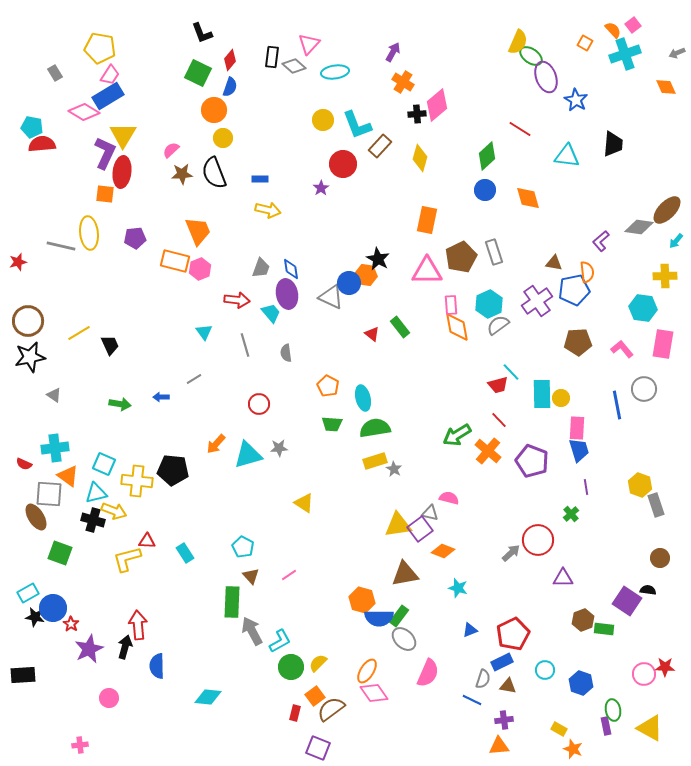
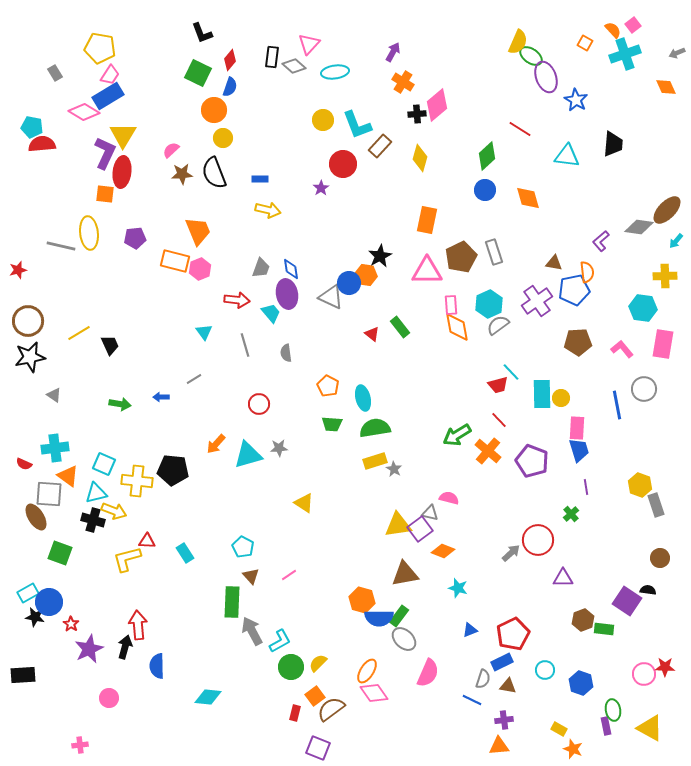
black star at (378, 259): moved 2 px right, 3 px up; rotated 15 degrees clockwise
red star at (18, 262): moved 8 px down
blue circle at (53, 608): moved 4 px left, 6 px up
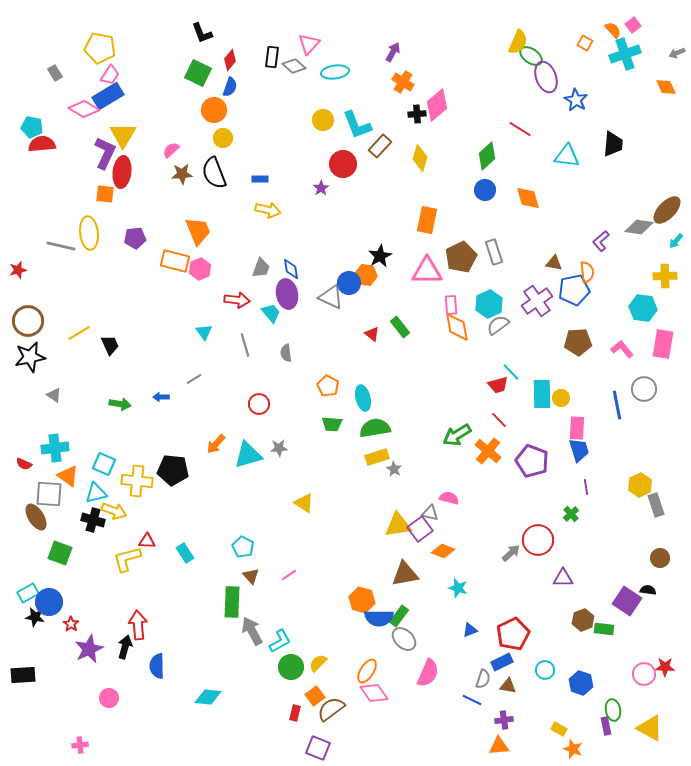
pink diamond at (84, 112): moved 3 px up
yellow rectangle at (375, 461): moved 2 px right, 4 px up
yellow hexagon at (640, 485): rotated 15 degrees clockwise
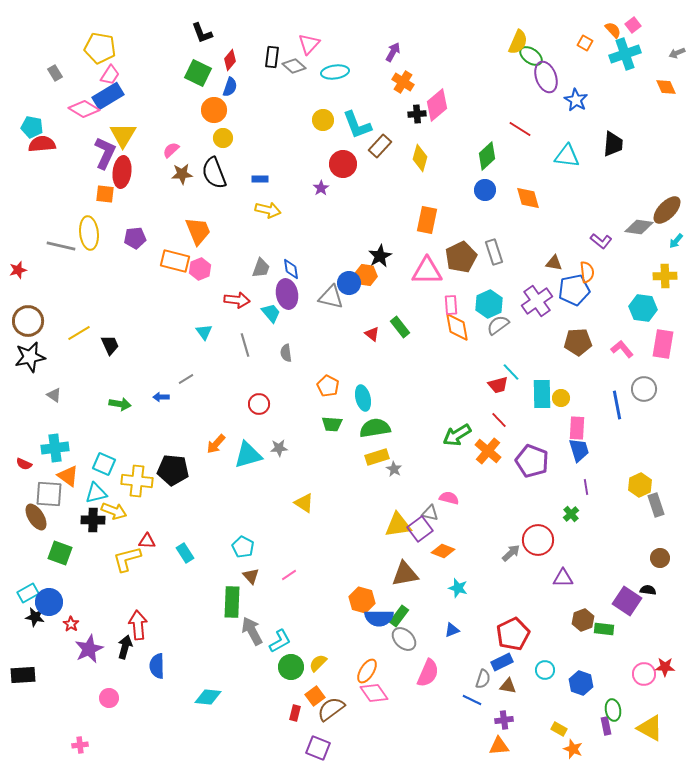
purple L-shape at (601, 241): rotated 100 degrees counterclockwise
gray triangle at (331, 297): rotated 12 degrees counterclockwise
gray line at (194, 379): moved 8 px left
black cross at (93, 520): rotated 15 degrees counterclockwise
blue triangle at (470, 630): moved 18 px left
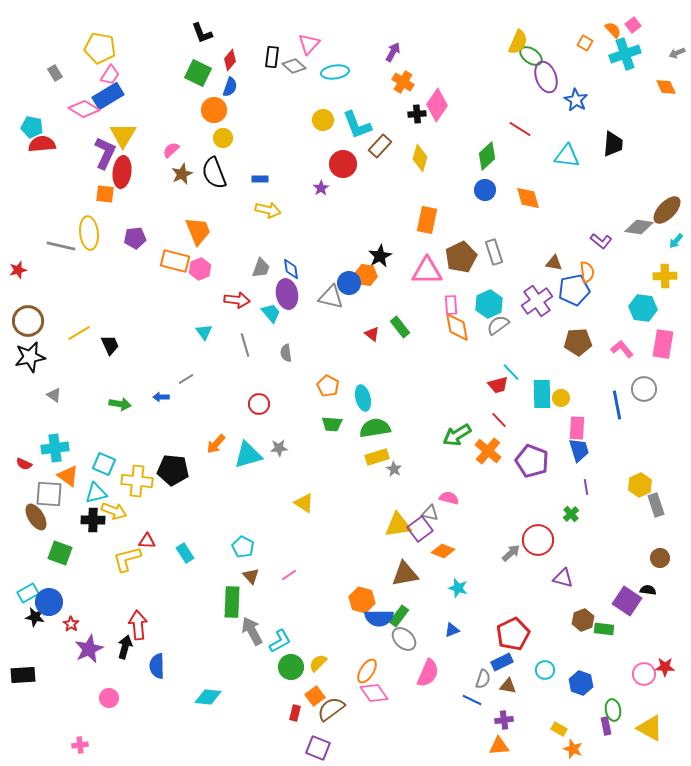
pink diamond at (437, 105): rotated 16 degrees counterclockwise
brown star at (182, 174): rotated 20 degrees counterclockwise
purple triangle at (563, 578): rotated 15 degrees clockwise
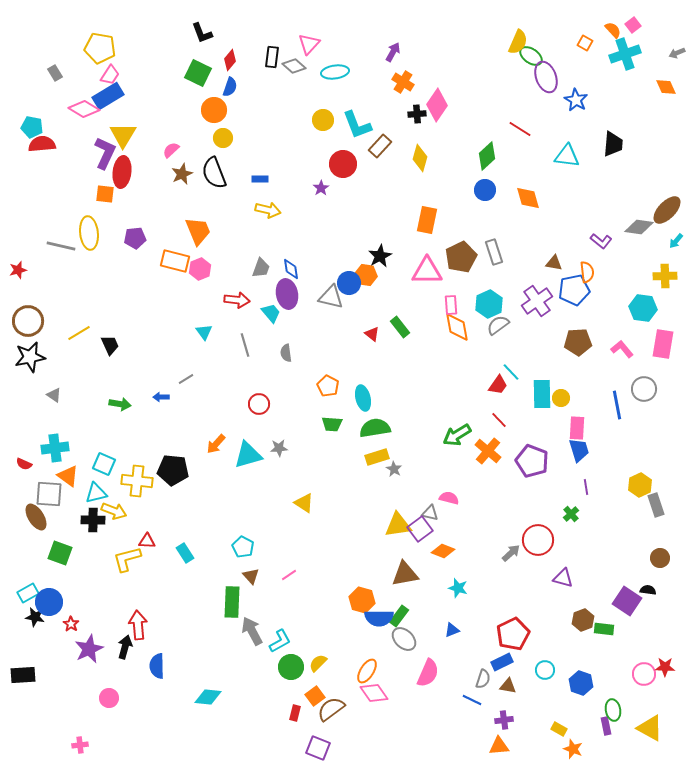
red trapezoid at (498, 385): rotated 40 degrees counterclockwise
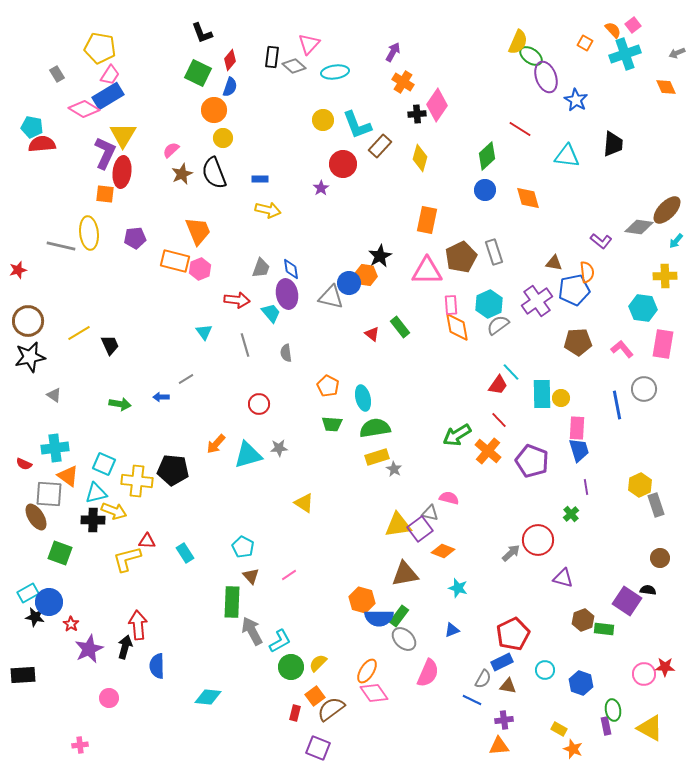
gray rectangle at (55, 73): moved 2 px right, 1 px down
gray semicircle at (483, 679): rotated 12 degrees clockwise
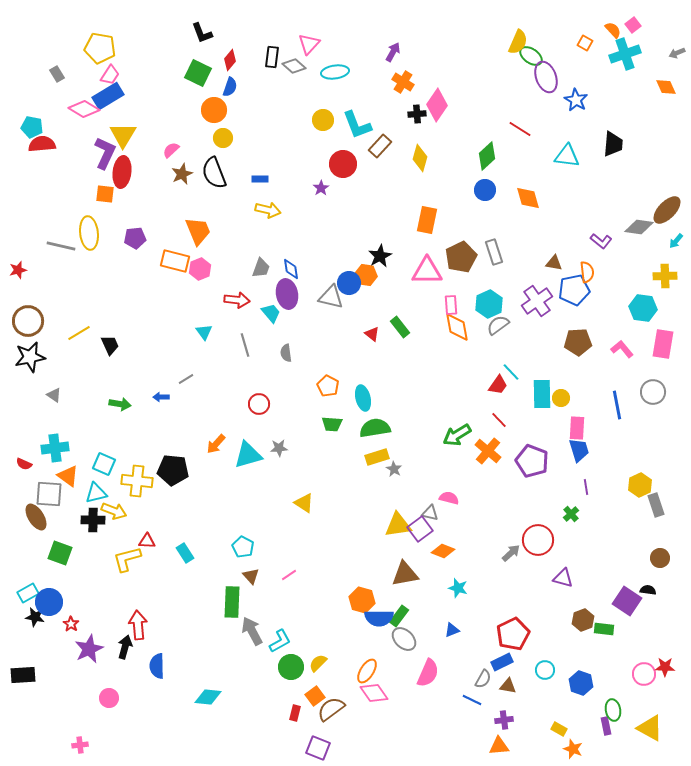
gray circle at (644, 389): moved 9 px right, 3 px down
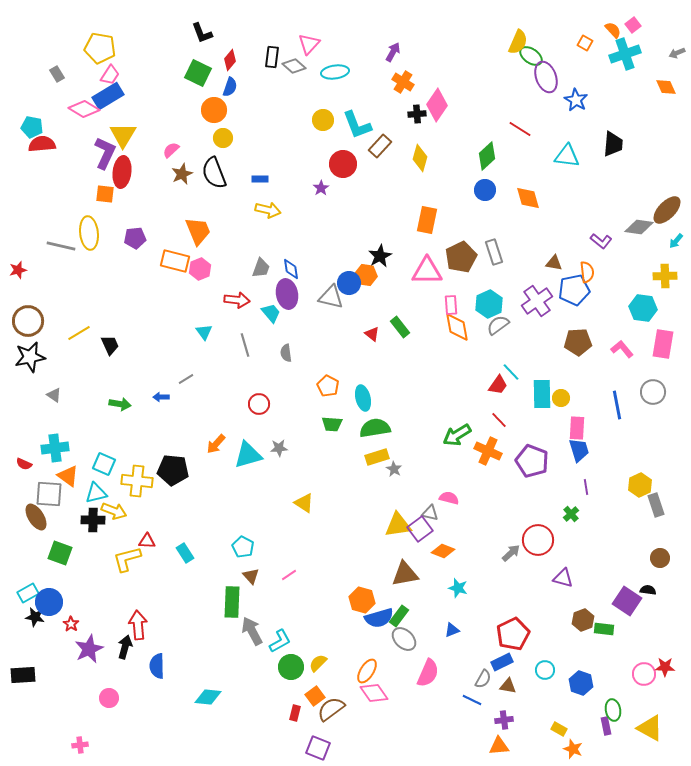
orange cross at (488, 451): rotated 16 degrees counterclockwise
blue semicircle at (379, 618): rotated 16 degrees counterclockwise
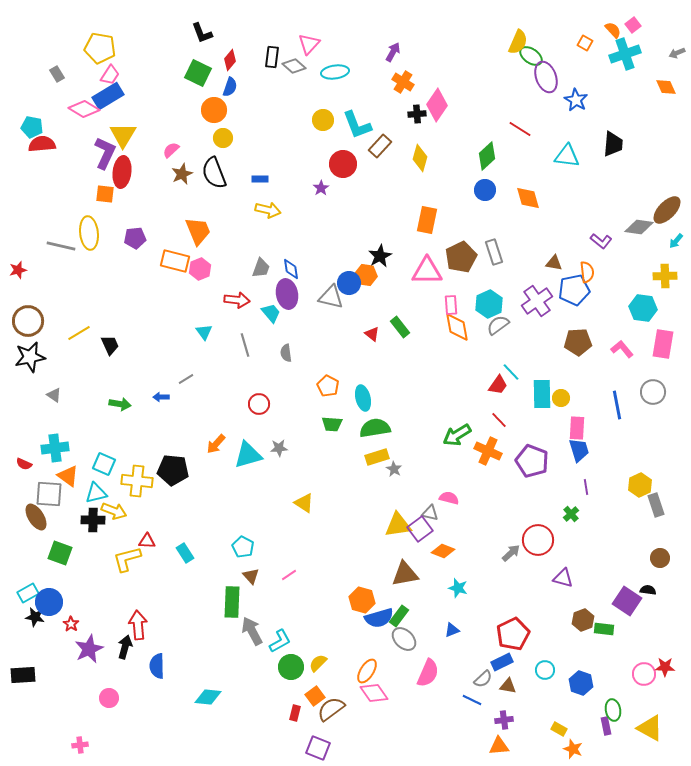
gray semicircle at (483, 679): rotated 18 degrees clockwise
